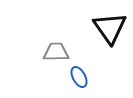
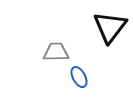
black triangle: moved 1 px up; rotated 12 degrees clockwise
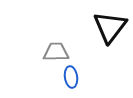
blue ellipse: moved 8 px left; rotated 20 degrees clockwise
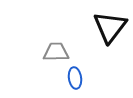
blue ellipse: moved 4 px right, 1 px down
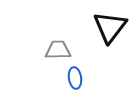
gray trapezoid: moved 2 px right, 2 px up
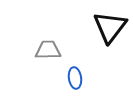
gray trapezoid: moved 10 px left
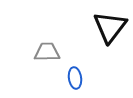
gray trapezoid: moved 1 px left, 2 px down
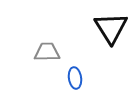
black triangle: moved 1 px right, 1 px down; rotated 9 degrees counterclockwise
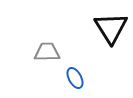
blue ellipse: rotated 20 degrees counterclockwise
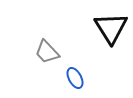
gray trapezoid: rotated 132 degrees counterclockwise
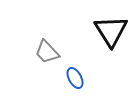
black triangle: moved 3 px down
